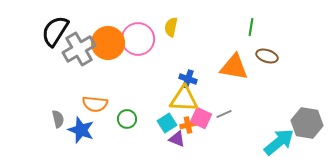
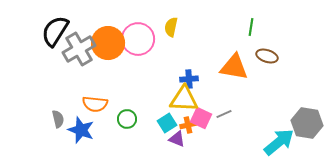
blue cross: moved 1 px right; rotated 24 degrees counterclockwise
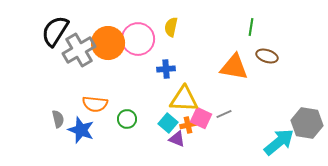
gray cross: moved 1 px down
blue cross: moved 23 px left, 10 px up
cyan square: moved 1 px right; rotated 18 degrees counterclockwise
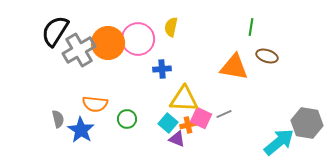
blue cross: moved 4 px left
blue star: rotated 12 degrees clockwise
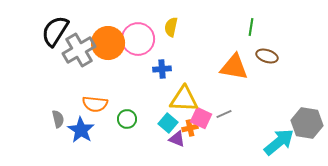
orange cross: moved 2 px right, 3 px down
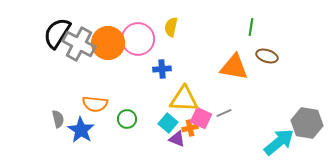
black semicircle: moved 2 px right, 2 px down
gray cross: moved 6 px up; rotated 32 degrees counterclockwise
gray line: moved 1 px up
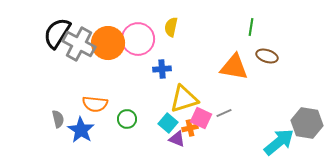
yellow triangle: rotated 20 degrees counterclockwise
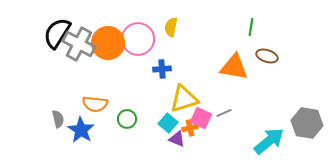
cyan arrow: moved 10 px left, 1 px up
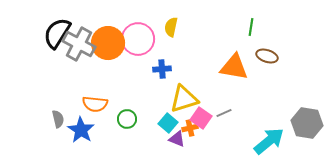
pink square: rotated 10 degrees clockwise
